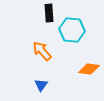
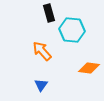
black rectangle: rotated 12 degrees counterclockwise
orange diamond: moved 1 px up
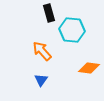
blue triangle: moved 5 px up
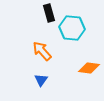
cyan hexagon: moved 2 px up
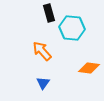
blue triangle: moved 2 px right, 3 px down
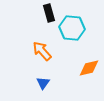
orange diamond: rotated 20 degrees counterclockwise
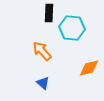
black rectangle: rotated 18 degrees clockwise
blue triangle: rotated 24 degrees counterclockwise
